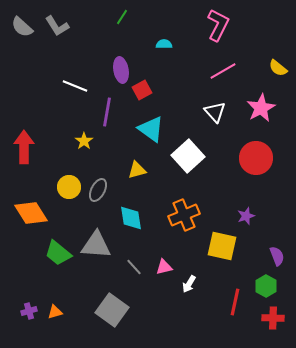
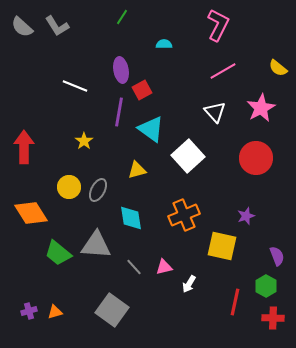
purple line: moved 12 px right
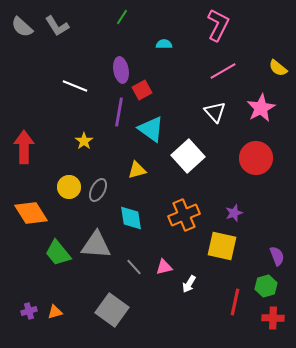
purple star: moved 12 px left, 3 px up
green trapezoid: rotated 12 degrees clockwise
green hexagon: rotated 15 degrees clockwise
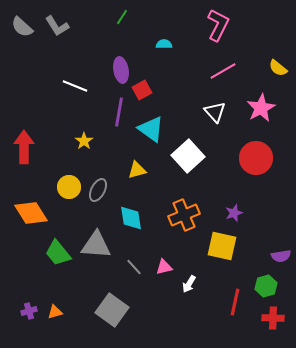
purple semicircle: moved 4 px right; rotated 102 degrees clockwise
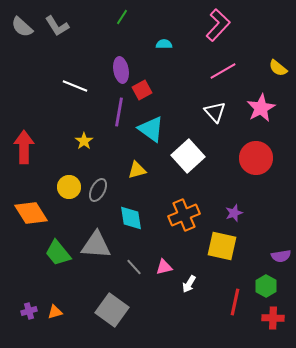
pink L-shape: rotated 16 degrees clockwise
green hexagon: rotated 15 degrees counterclockwise
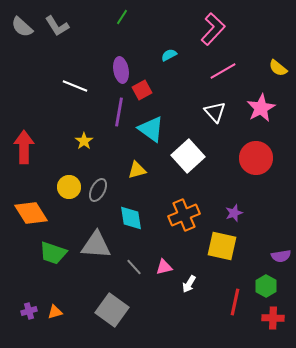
pink L-shape: moved 5 px left, 4 px down
cyan semicircle: moved 5 px right, 11 px down; rotated 28 degrees counterclockwise
green trapezoid: moved 5 px left; rotated 32 degrees counterclockwise
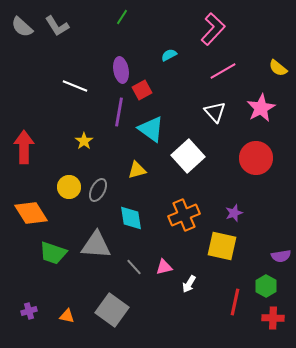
orange triangle: moved 12 px right, 4 px down; rotated 28 degrees clockwise
